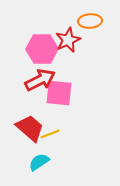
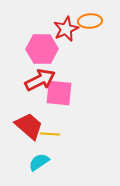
red star: moved 2 px left, 11 px up
red trapezoid: moved 1 px left, 2 px up
yellow line: rotated 24 degrees clockwise
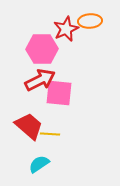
cyan semicircle: moved 2 px down
